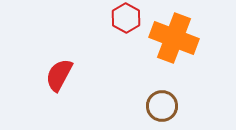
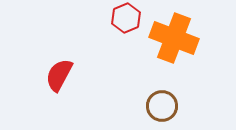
red hexagon: rotated 8 degrees clockwise
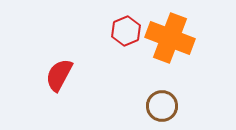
red hexagon: moved 13 px down
orange cross: moved 4 px left
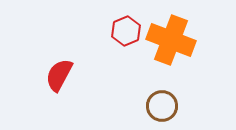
orange cross: moved 1 px right, 2 px down
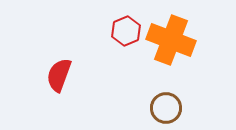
red semicircle: rotated 8 degrees counterclockwise
brown circle: moved 4 px right, 2 px down
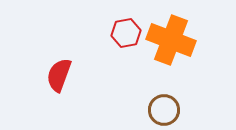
red hexagon: moved 2 px down; rotated 12 degrees clockwise
brown circle: moved 2 px left, 2 px down
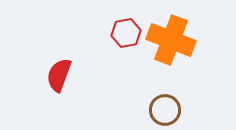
brown circle: moved 1 px right
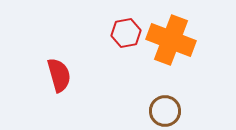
red semicircle: rotated 144 degrees clockwise
brown circle: moved 1 px down
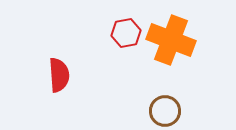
red semicircle: rotated 12 degrees clockwise
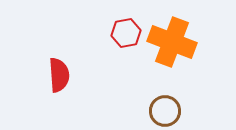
orange cross: moved 1 px right, 2 px down
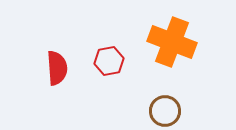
red hexagon: moved 17 px left, 28 px down
red semicircle: moved 2 px left, 7 px up
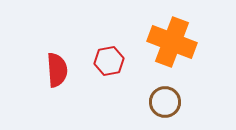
red semicircle: moved 2 px down
brown circle: moved 9 px up
